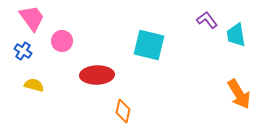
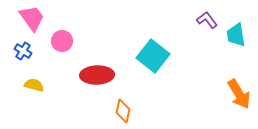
cyan square: moved 4 px right, 11 px down; rotated 24 degrees clockwise
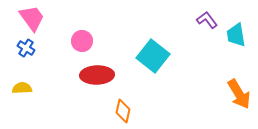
pink circle: moved 20 px right
blue cross: moved 3 px right, 3 px up
yellow semicircle: moved 12 px left, 3 px down; rotated 18 degrees counterclockwise
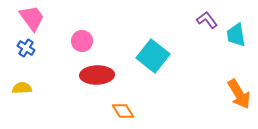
orange diamond: rotated 45 degrees counterclockwise
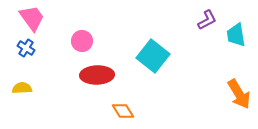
purple L-shape: rotated 100 degrees clockwise
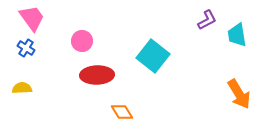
cyan trapezoid: moved 1 px right
orange diamond: moved 1 px left, 1 px down
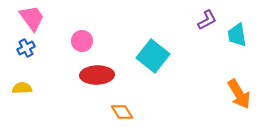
blue cross: rotated 30 degrees clockwise
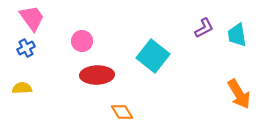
purple L-shape: moved 3 px left, 8 px down
